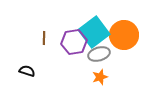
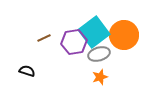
brown line: rotated 64 degrees clockwise
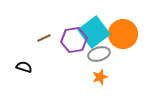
orange circle: moved 1 px left, 1 px up
purple hexagon: moved 2 px up
black semicircle: moved 3 px left, 4 px up
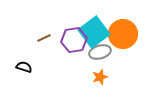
gray ellipse: moved 1 px right, 2 px up
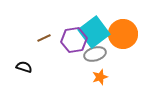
gray ellipse: moved 5 px left, 2 px down
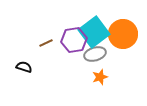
brown line: moved 2 px right, 5 px down
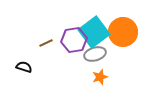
orange circle: moved 2 px up
